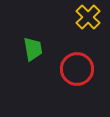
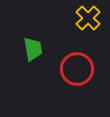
yellow cross: moved 1 px down
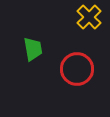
yellow cross: moved 1 px right, 1 px up
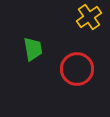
yellow cross: rotated 10 degrees clockwise
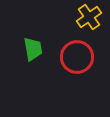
red circle: moved 12 px up
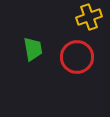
yellow cross: rotated 15 degrees clockwise
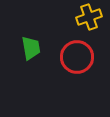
green trapezoid: moved 2 px left, 1 px up
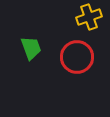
green trapezoid: rotated 10 degrees counterclockwise
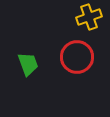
green trapezoid: moved 3 px left, 16 px down
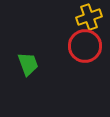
red circle: moved 8 px right, 11 px up
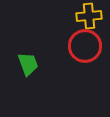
yellow cross: moved 1 px up; rotated 15 degrees clockwise
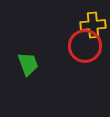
yellow cross: moved 4 px right, 9 px down
